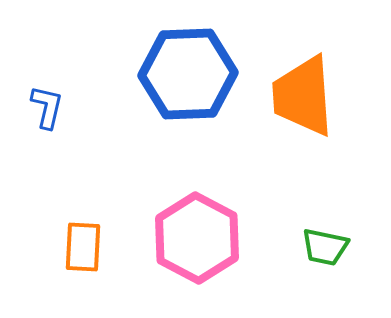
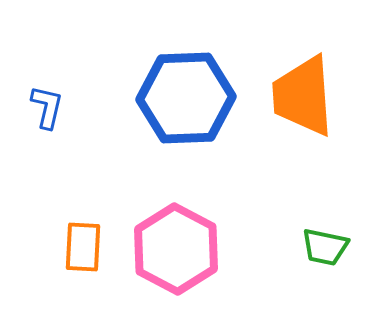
blue hexagon: moved 2 px left, 24 px down
pink hexagon: moved 21 px left, 11 px down
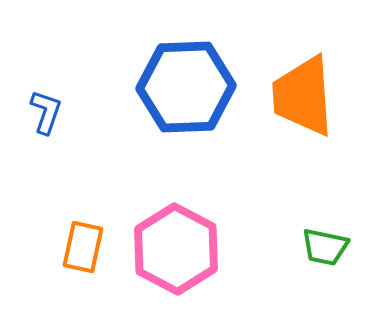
blue hexagon: moved 11 px up
blue L-shape: moved 1 px left, 5 px down; rotated 6 degrees clockwise
orange rectangle: rotated 9 degrees clockwise
